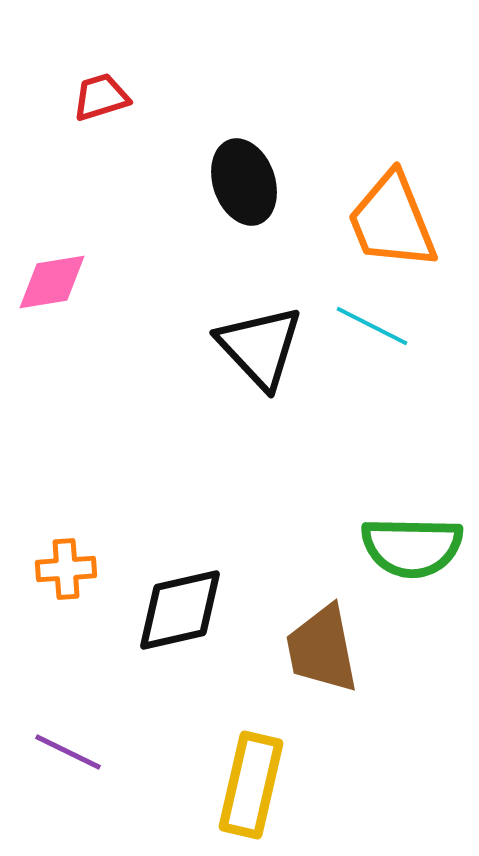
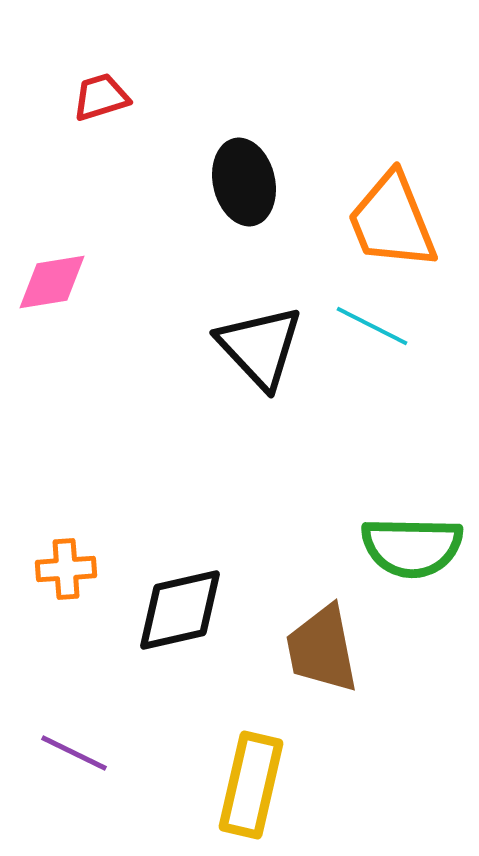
black ellipse: rotated 6 degrees clockwise
purple line: moved 6 px right, 1 px down
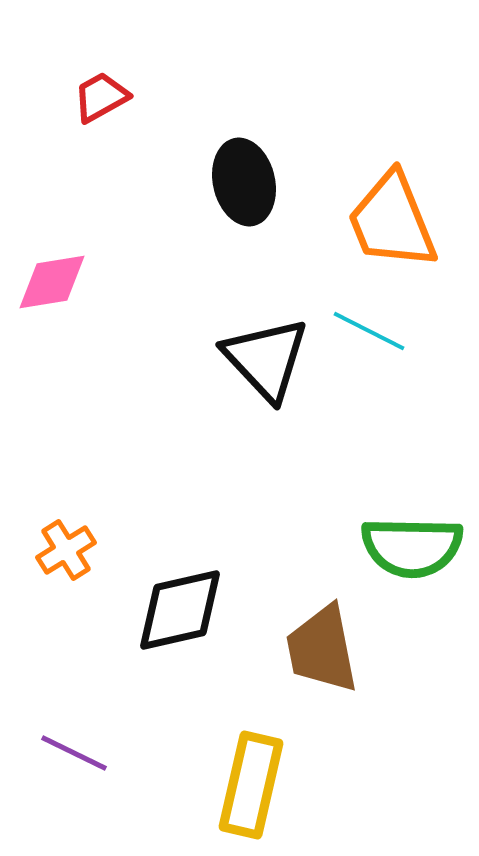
red trapezoid: rotated 12 degrees counterclockwise
cyan line: moved 3 px left, 5 px down
black triangle: moved 6 px right, 12 px down
orange cross: moved 19 px up; rotated 28 degrees counterclockwise
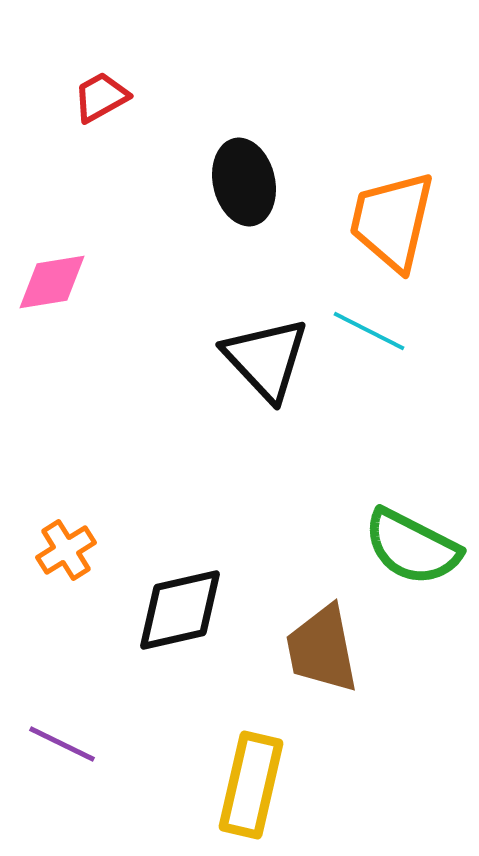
orange trapezoid: rotated 35 degrees clockwise
green semicircle: rotated 26 degrees clockwise
purple line: moved 12 px left, 9 px up
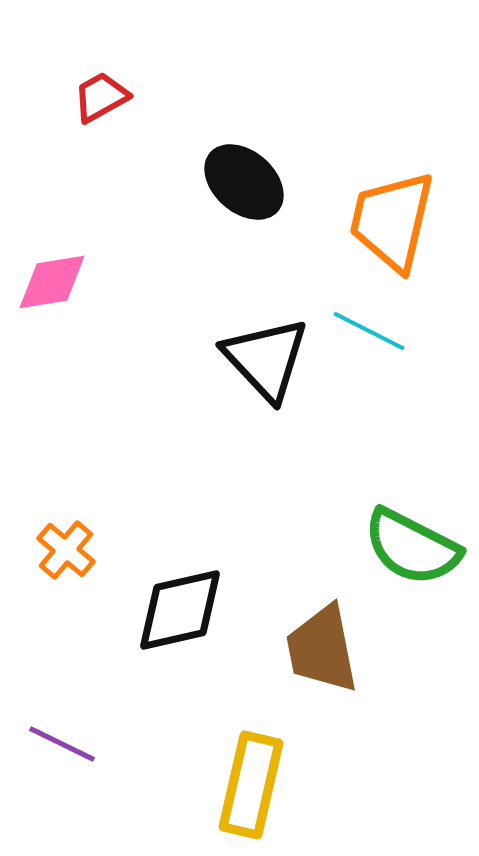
black ellipse: rotated 36 degrees counterclockwise
orange cross: rotated 18 degrees counterclockwise
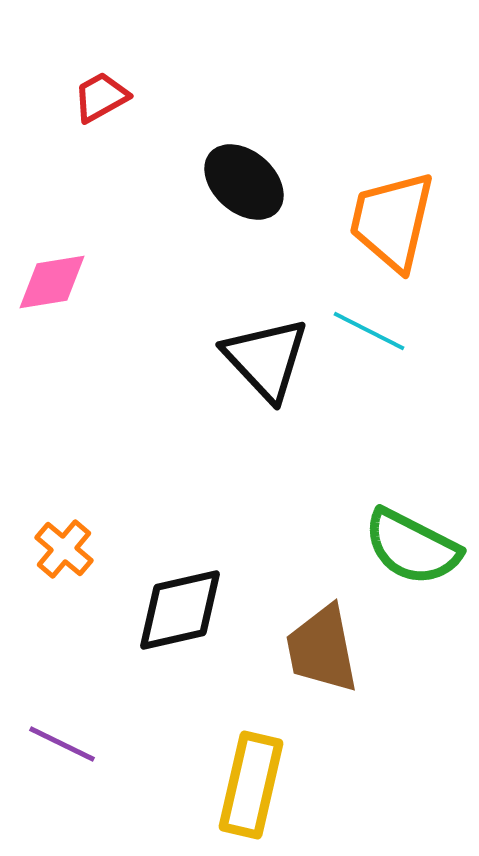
orange cross: moved 2 px left, 1 px up
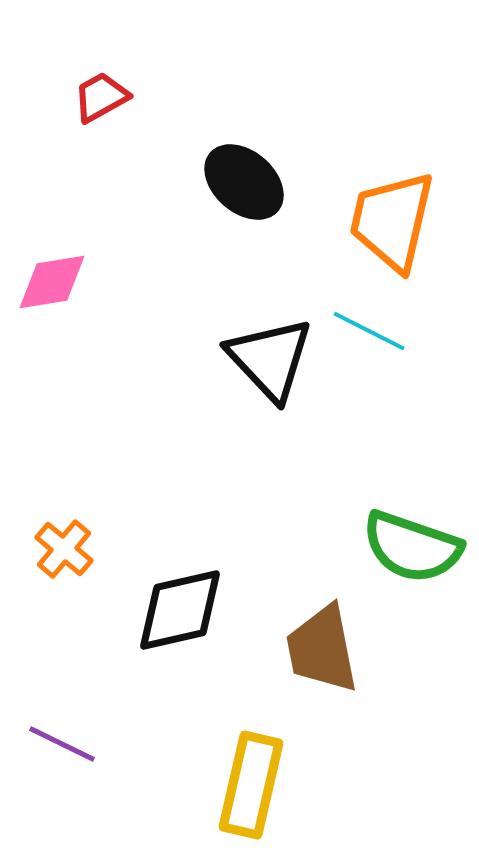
black triangle: moved 4 px right
green semicircle: rotated 8 degrees counterclockwise
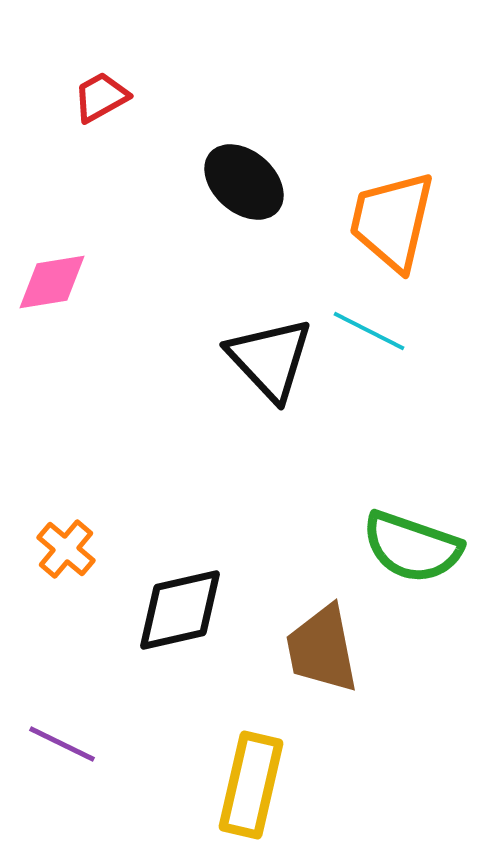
orange cross: moved 2 px right
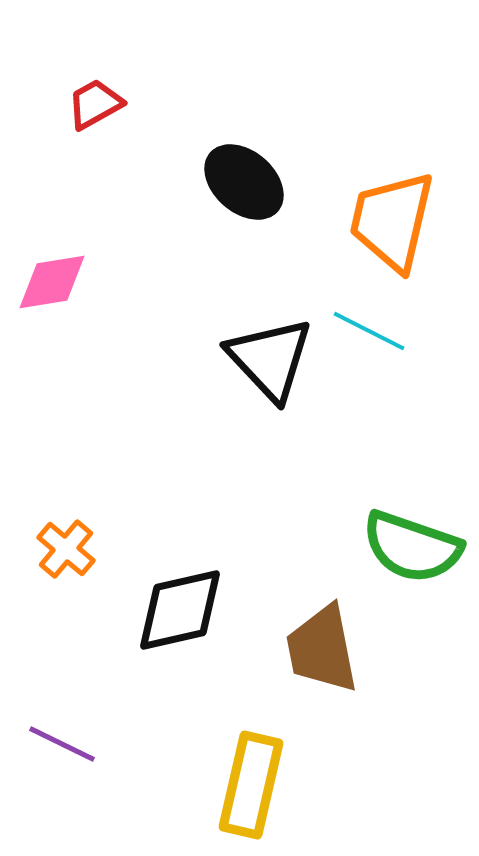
red trapezoid: moved 6 px left, 7 px down
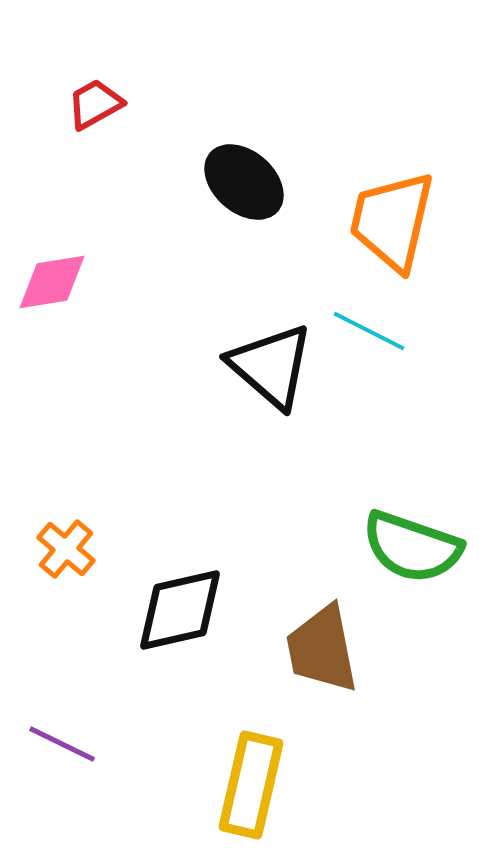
black triangle: moved 1 px right, 7 px down; rotated 6 degrees counterclockwise
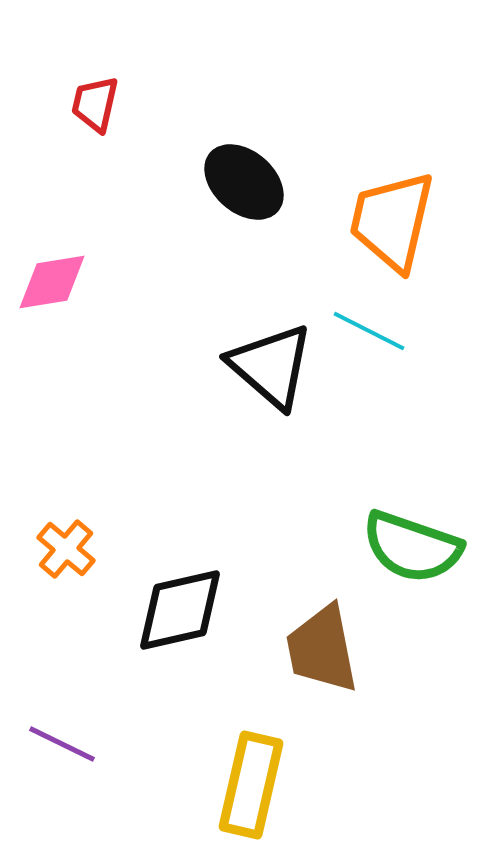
red trapezoid: rotated 48 degrees counterclockwise
